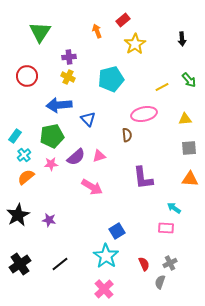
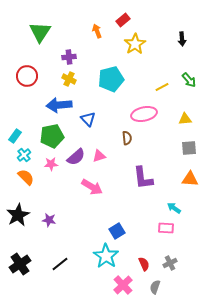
yellow cross: moved 1 px right, 2 px down
brown semicircle: moved 3 px down
orange semicircle: rotated 84 degrees clockwise
gray semicircle: moved 5 px left, 5 px down
pink cross: moved 19 px right, 4 px up
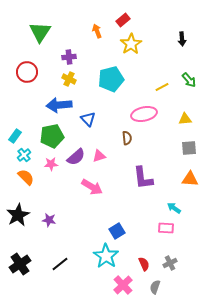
yellow star: moved 4 px left
red circle: moved 4 px up
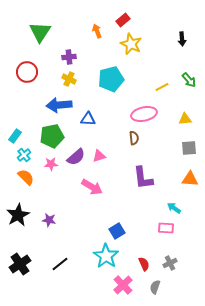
yellow star: rotated 15 degrees counterclockwise
blue triangle: rotated 42 degrees counterclockwise
brown semicircle: moved 7 px right
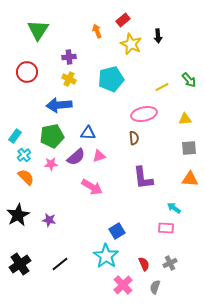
green triangle: moved 2 px left, 2 px up
black arrow: moved 24 px left, 3 px up
blue triangle: moved 14 px down
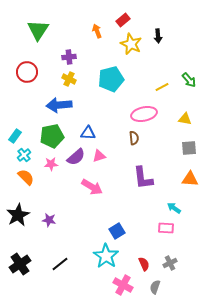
yellow triangle: rotated 16 degrees clockwise
pink cross: rotated 18 degrees counterclockwise
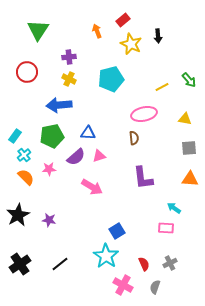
pink star: moved 2 px left, 5 px down
